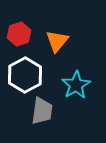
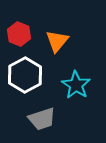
red hexagon: rotated 20 degrees counterclockwise
cyan star: rotated 8 degrees counterclockwise
gray trapezoid: moved 8 px down; rotated 64 degrees clockwise
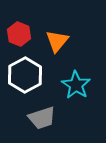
gray trapezoid: moved 1 px up
